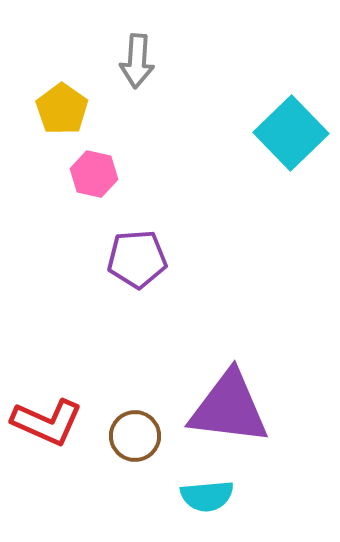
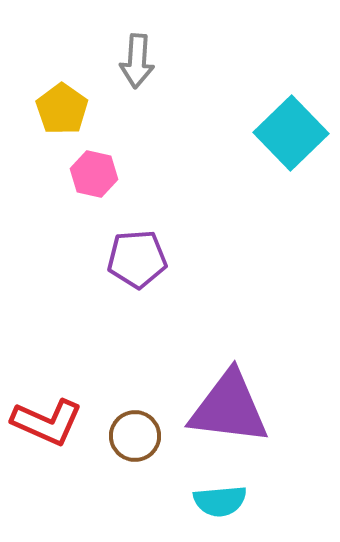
cyan semicircle: moved 13 px right, 5 px down
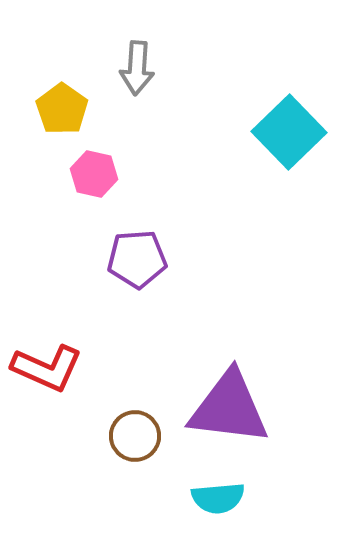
gray arrow: moved 7 px down
cyan square: moved 2 px left, 1 px up
red L-shape: moved 54 px up
cyan semicircle: moved 2 px left, 3 px up
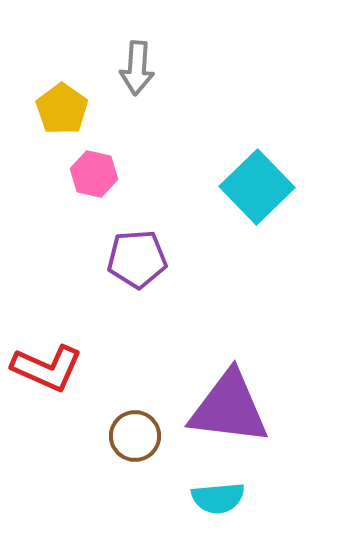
cyan square: moved 32 px left, 55 px down
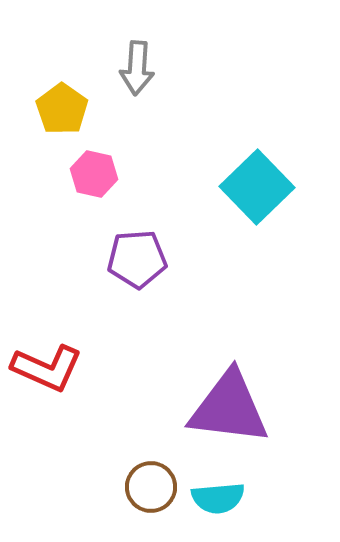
brown circle: moved 16 px right, 51 px down
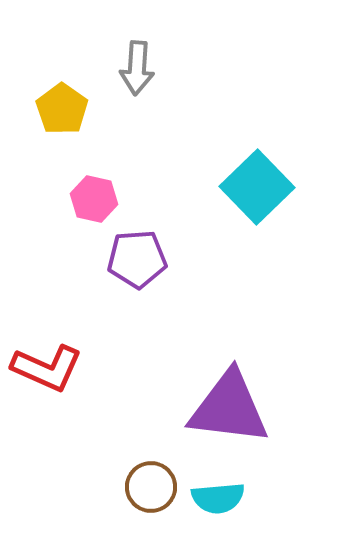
pink hexagon: moved 25 px down
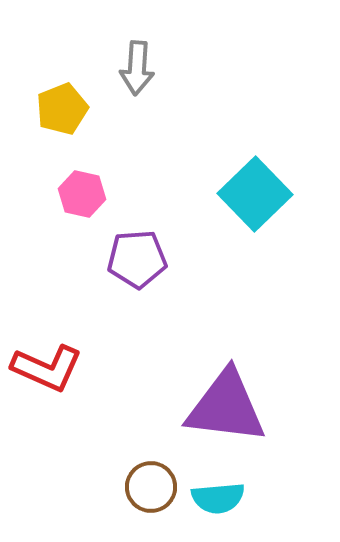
yellow pentagon: rotated 15 degrees clockwise
cyan square: moved 2 px left, 7 px down
pink hexagon: moved 12 px left, 5 px up
purple triangle: moved 3 px left, 1 px up
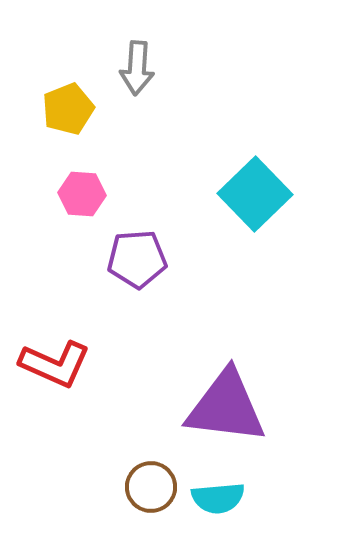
yellow pentagon: moved 6 px right
pink hexagon: rotated 9 degrees counterclockwise
red L-shape: moved 8 px right, 4 px up
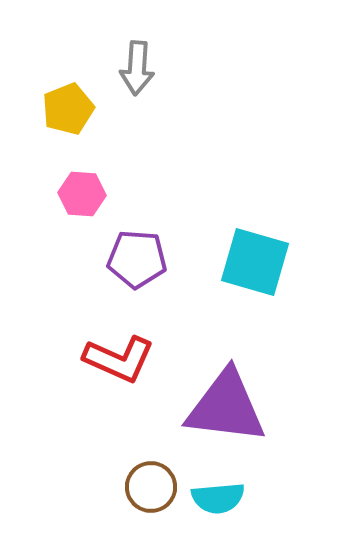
cyan square: moved 68 px down; rotated 30 degrees counterclockwise
purple pentagon: rotated 8 degrees clockwise
red L-shape: moved 64 px right, 5 px up
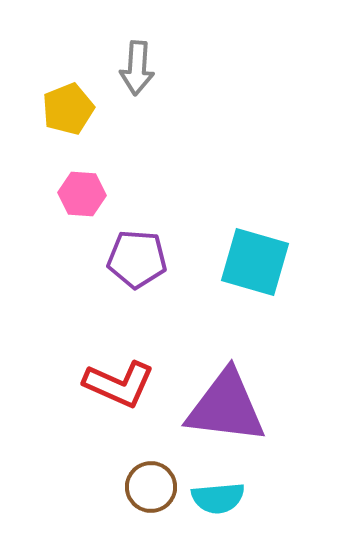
red L-shape: moved 25 px down
